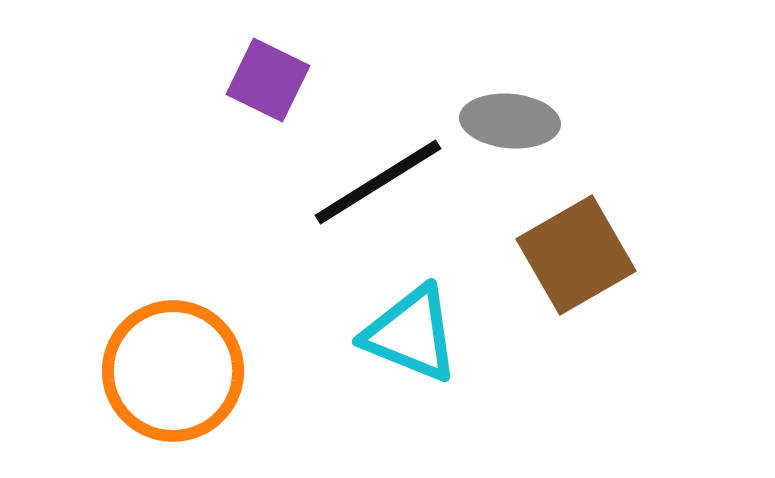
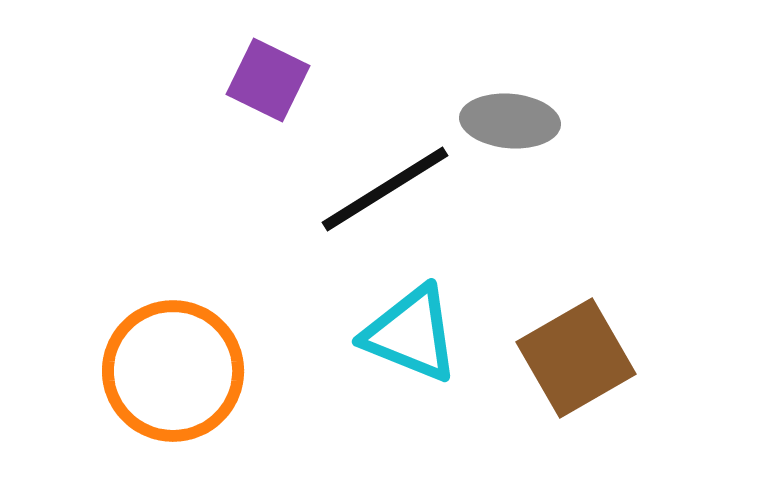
black line: moved 7 px right, 7 px down
brown square: moved 103 px down
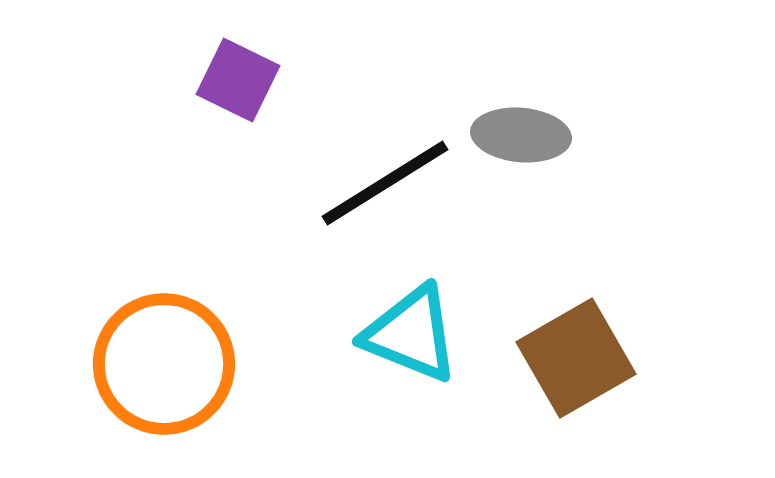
purple square: moved 30 px left
gray ellipse: moved 11 px right, 14 px down
black line: moved 6 px up
orange circle: moved 9 px left, 7 px up
